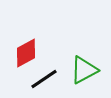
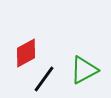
black line: rotated 20 degrees counterclockwise
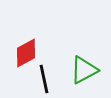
black line: rotated 48 degrees counterclockwise
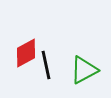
black line: moved 2 px right, 14 px up
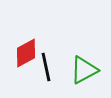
black line: moved 2 px down
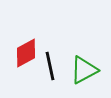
black line: moved 4 px right, 1 px up
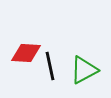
red diamond: rotated 32 degrees clockwise
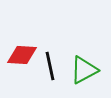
red diamond: moved 4 px left, 2 px down
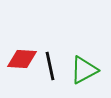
red diamond: moved 4 px down
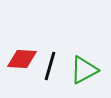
black line: rotated 28 degrees clockwise
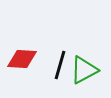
black line: moved 10 px right, 1 px up
